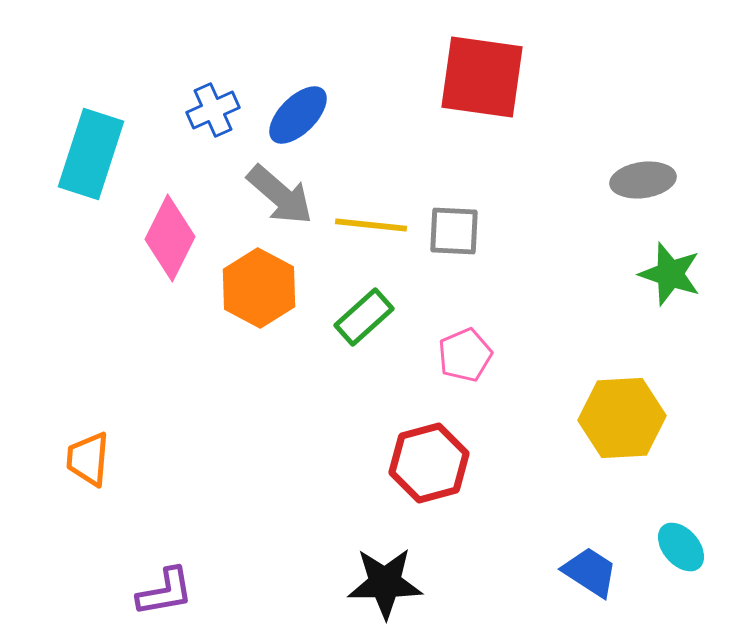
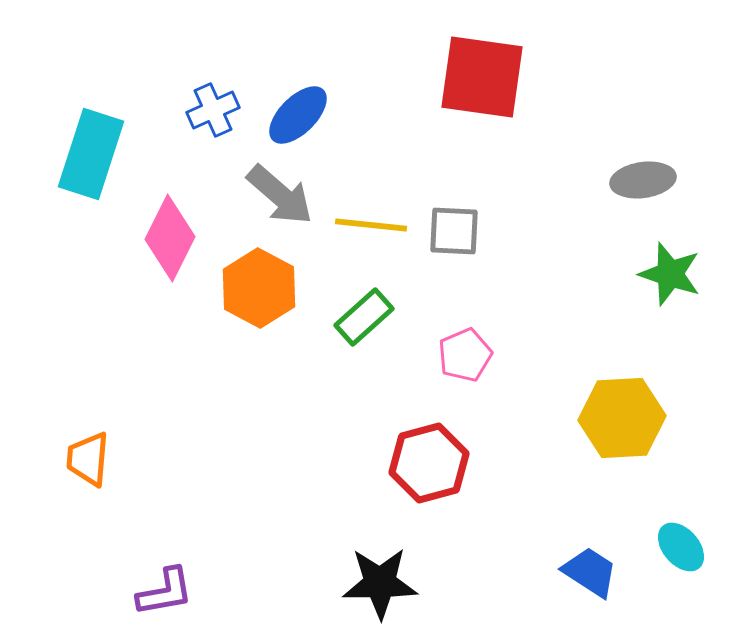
black star: moved 5 px left
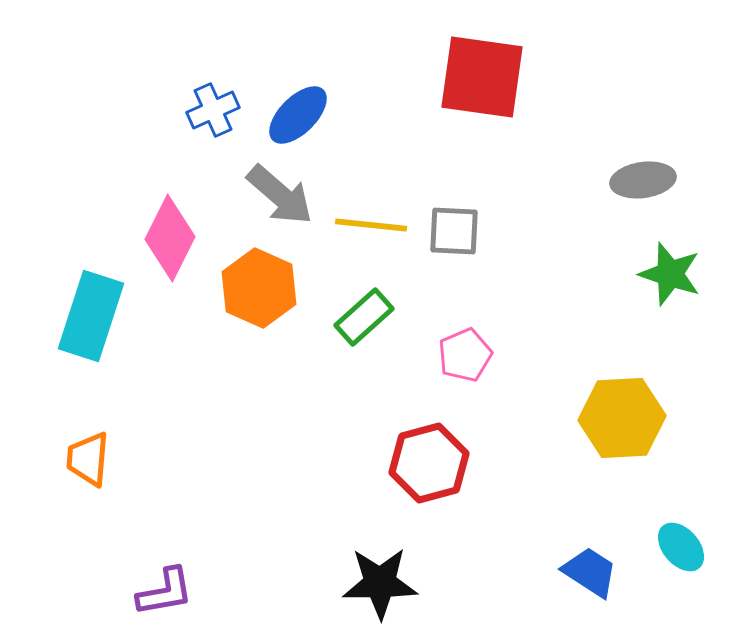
cyan rectangle: moved 162 px down
orange hexagon: rotated 4 degrees counterclockwise
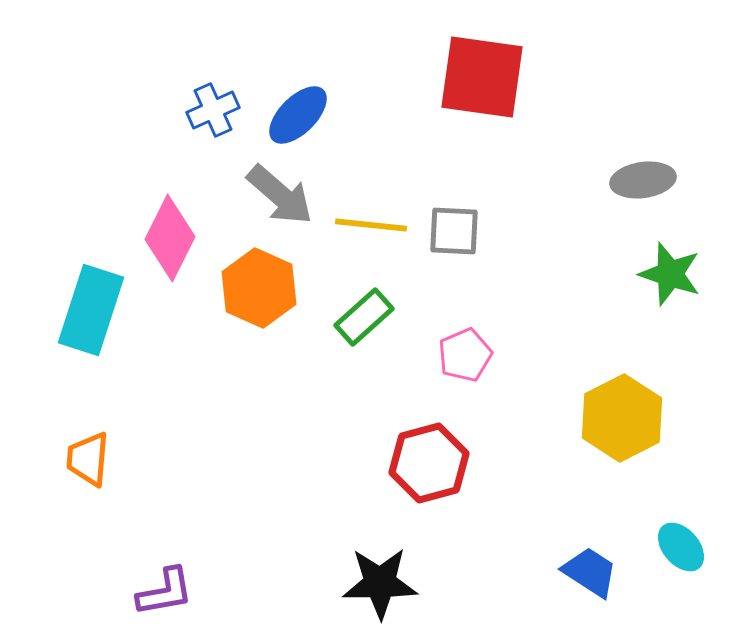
cyan rectangle: moved 6 px up
yellow hexagon: rotated 24 degrees counterclockwise
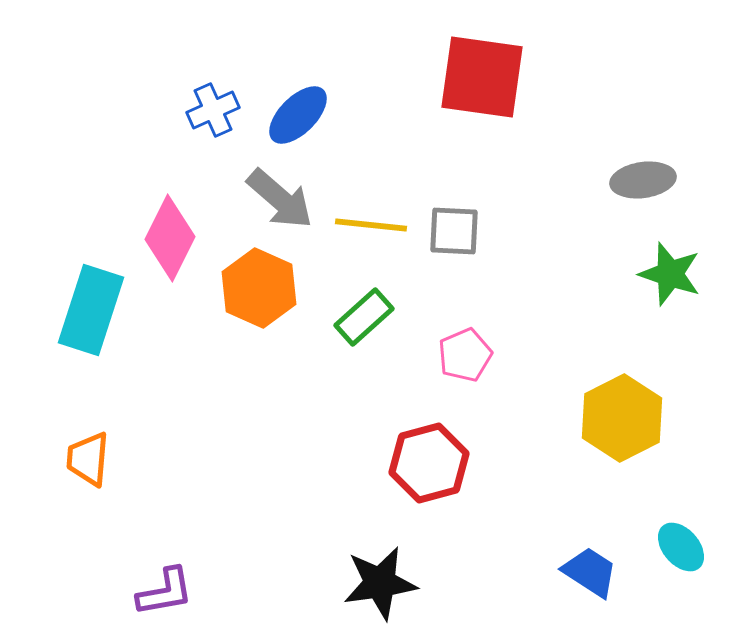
gray arrow: moved 4 px down
black star: rotated 8 degrees counterclockwise
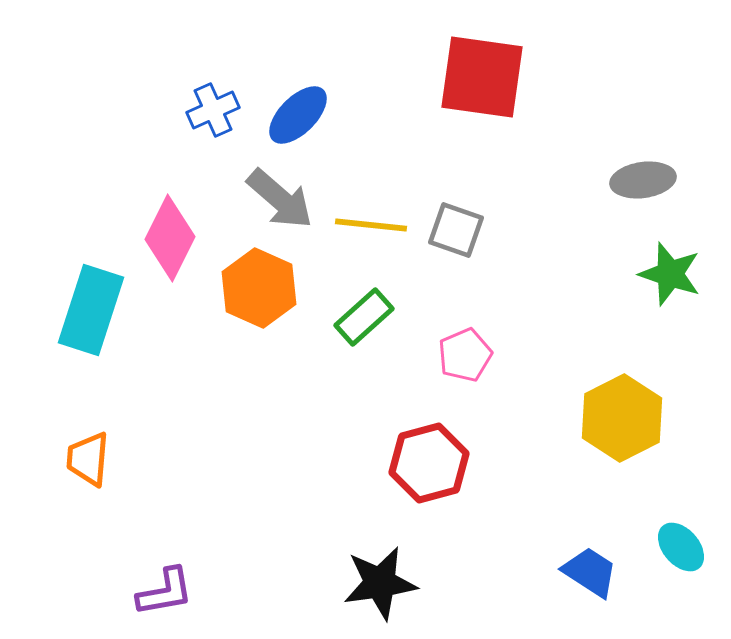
gray square: moved 2 px right, 1 px up; rotated 16 degrees clockwise
